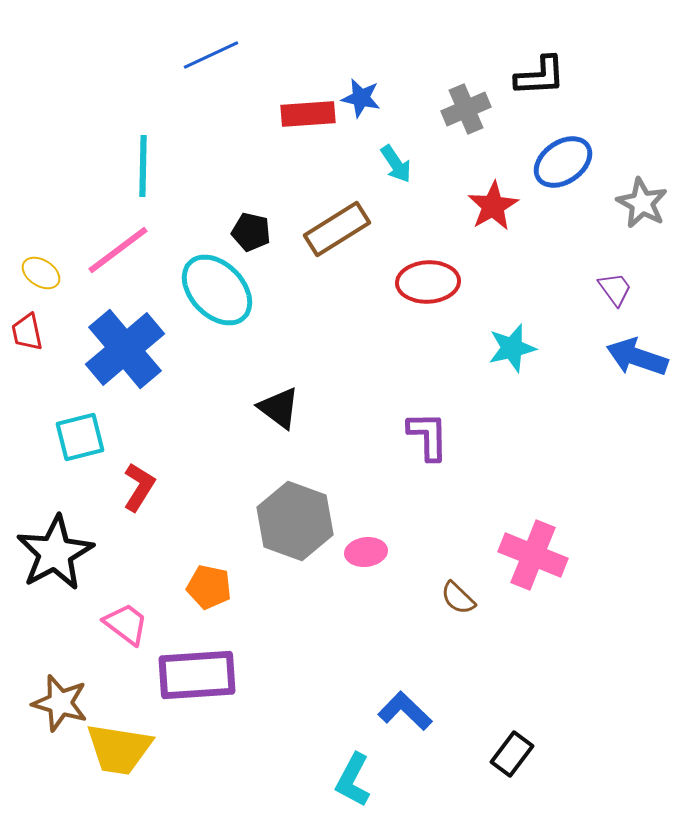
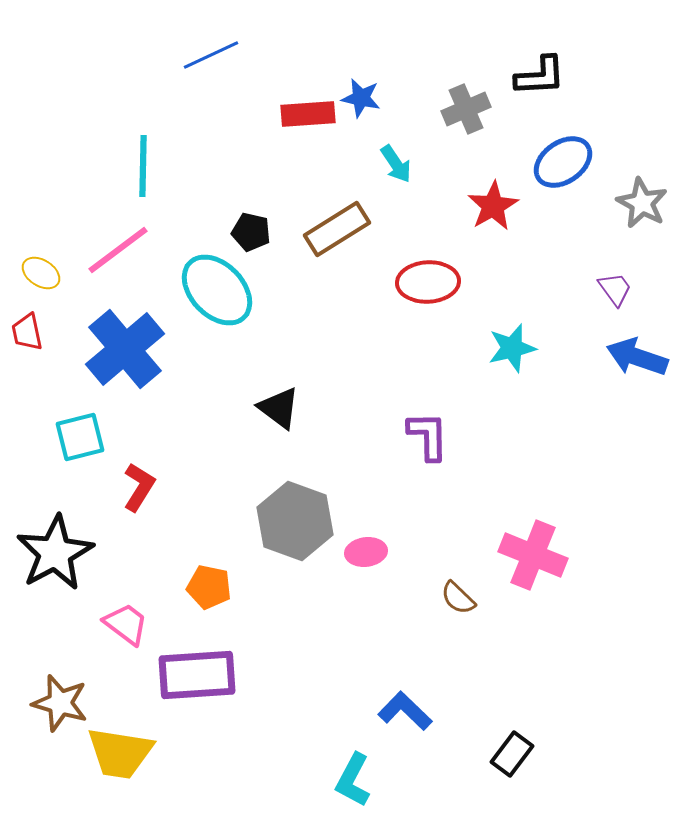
yellow trapezoid: moved 1 px right, 4 px down
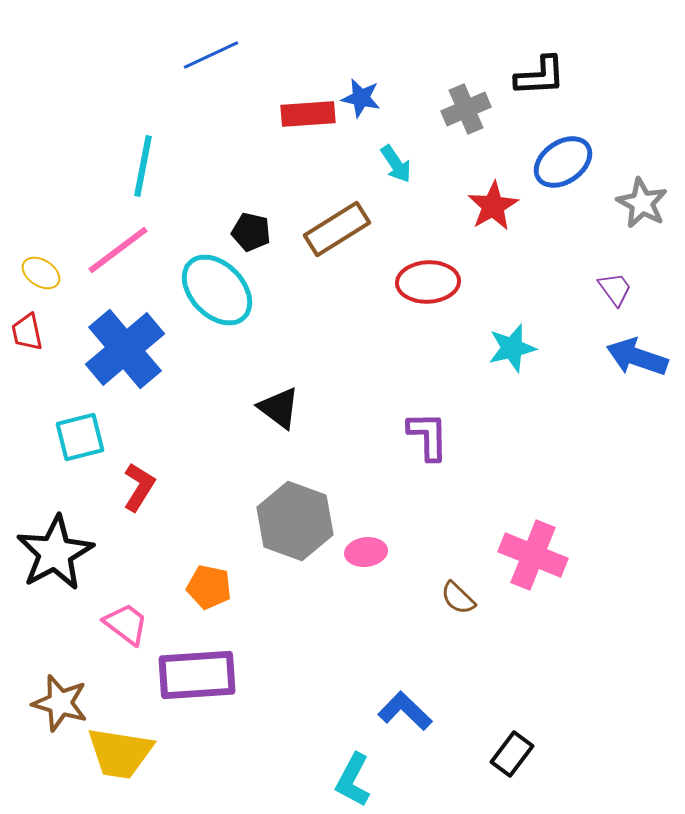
cyan line: rotated 10 degrees clockwise
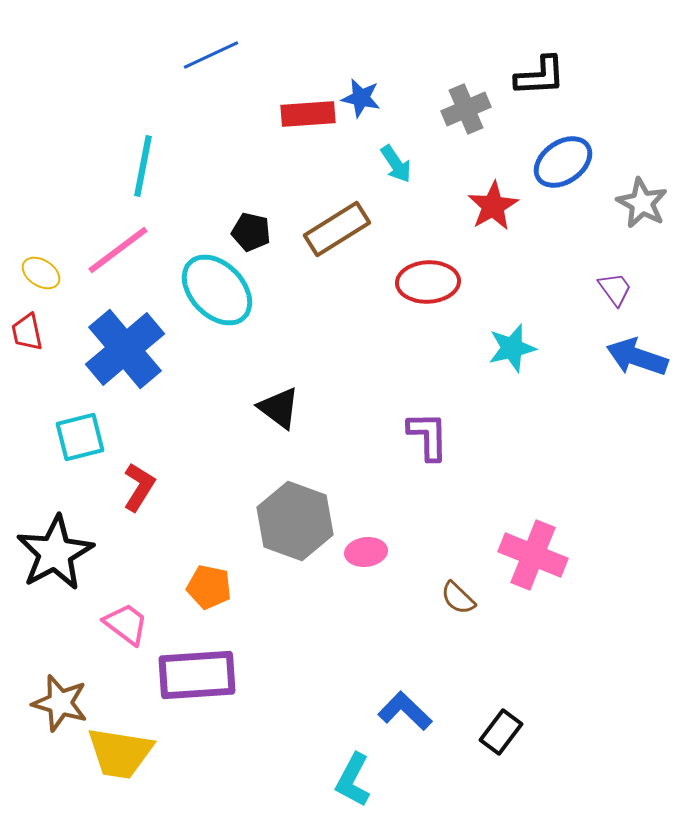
black rectangle: moved 11 px left, 22 px up
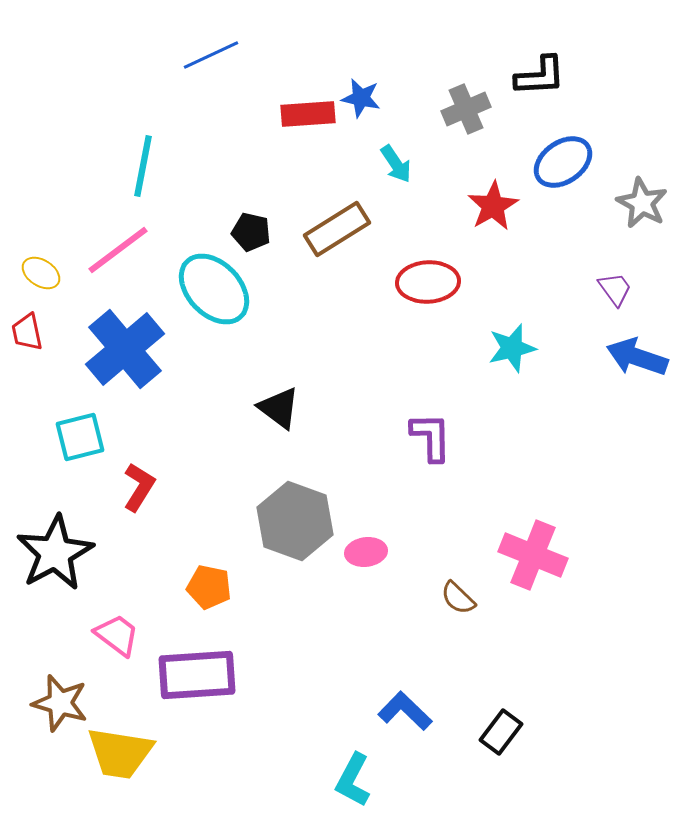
cyan ellipse: moved 3 px left, 1 px up
purple L-shape: moved 3 px right, 1 px down
pink trapezoid: moved 9 px left, 11 px down
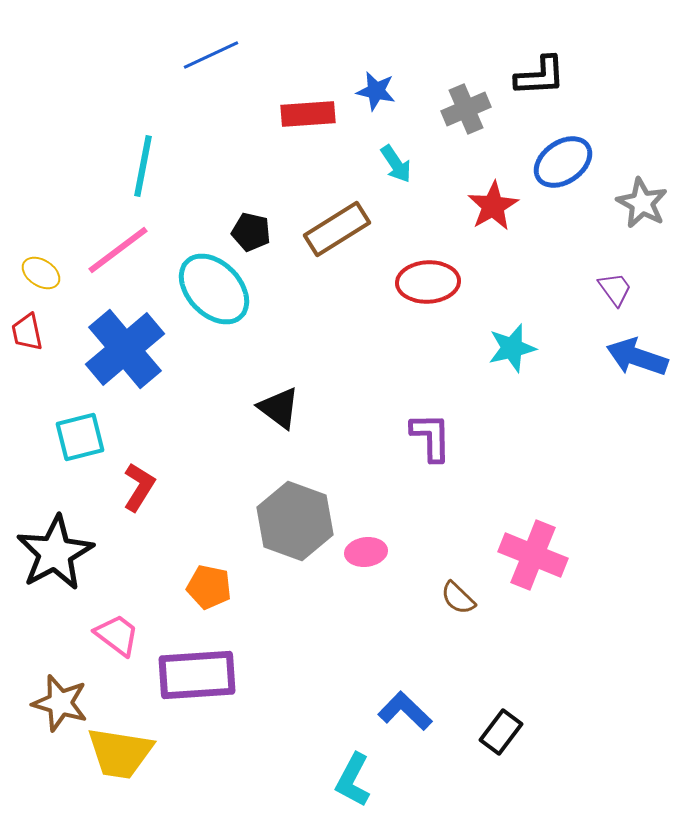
blue star: moved 15 px right, 7 px up
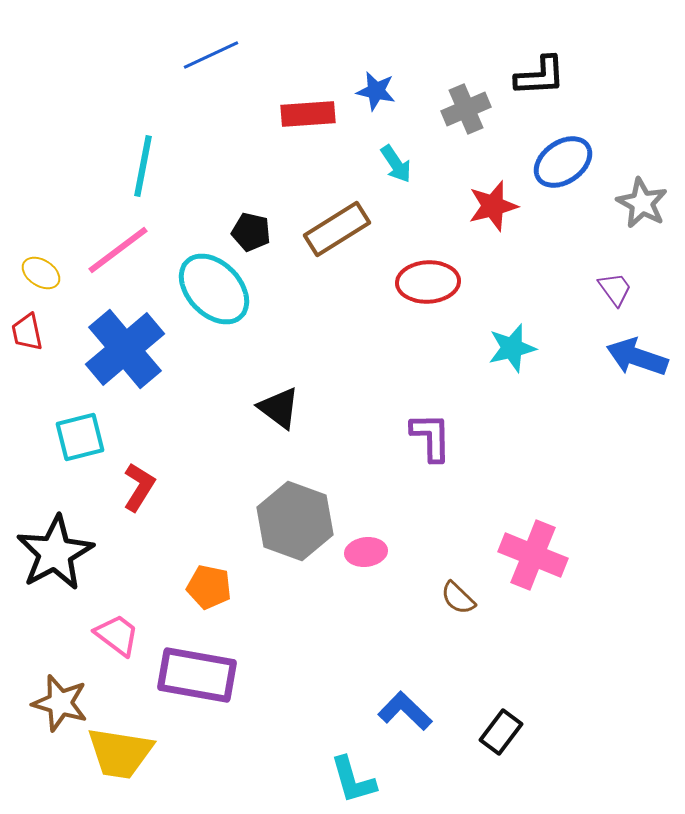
red star: rotated 15 degrees clockwise
purple rectangle: rotated 14 degrees clockwise
cyan L-shape: rotated 44 degrees counterclockwise
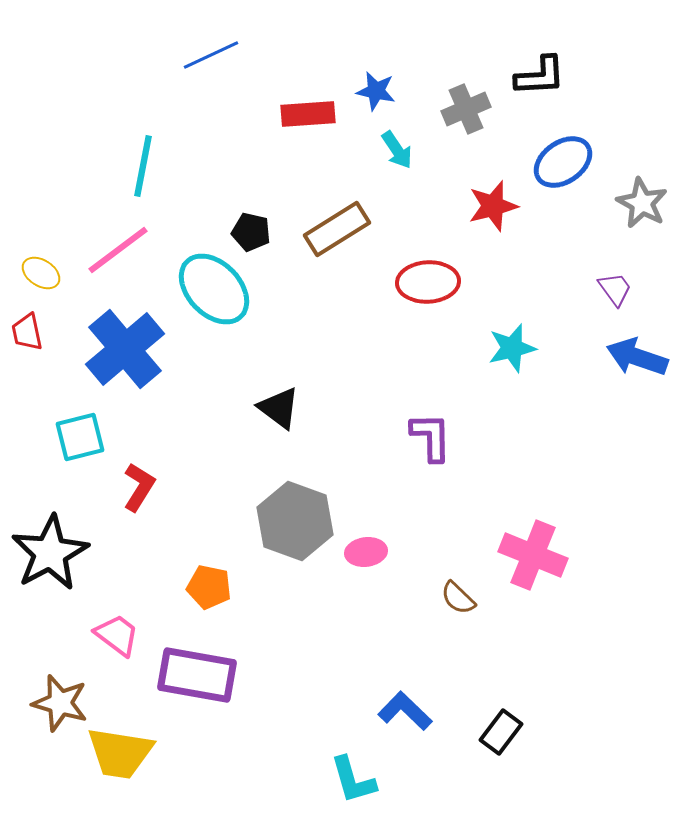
cyan arrow: moved 1 px right, 14 px up
black star: moved 5 px left
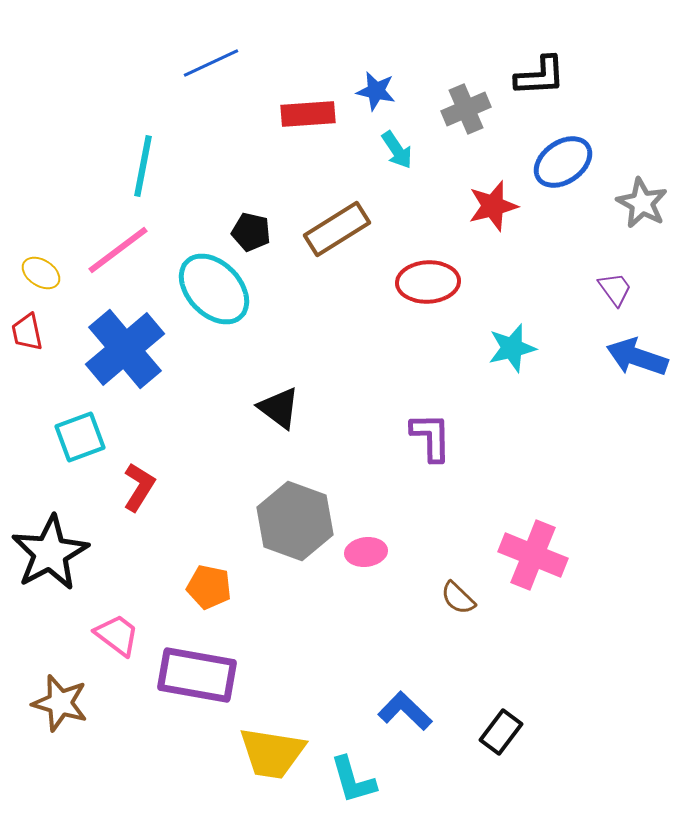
blue line: moved 8 px down
cyan square: rotated 6 degrees counterclockwise
yellow trapezoid: moved 152 px right
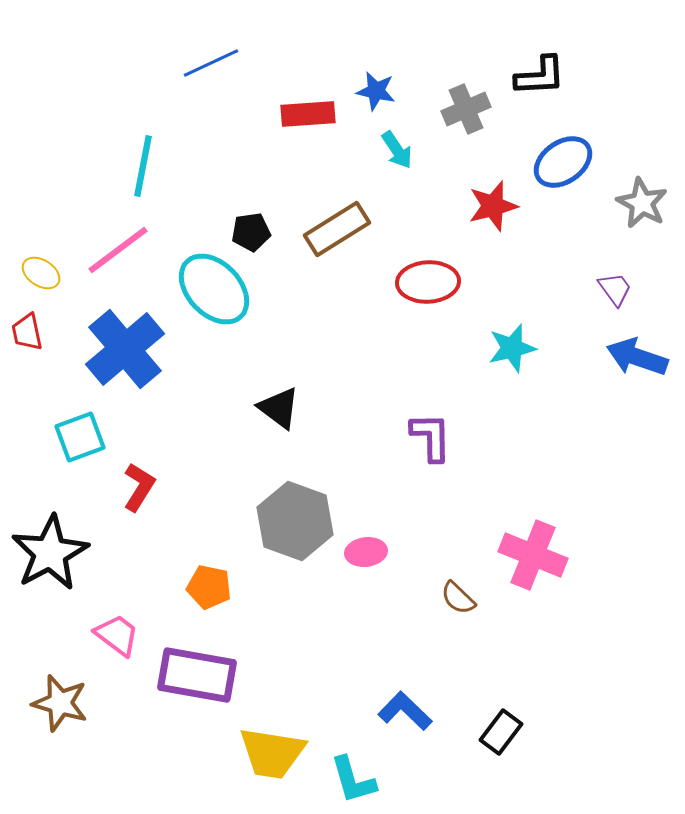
black pentagon: rotated 21 degrees counterclockwise
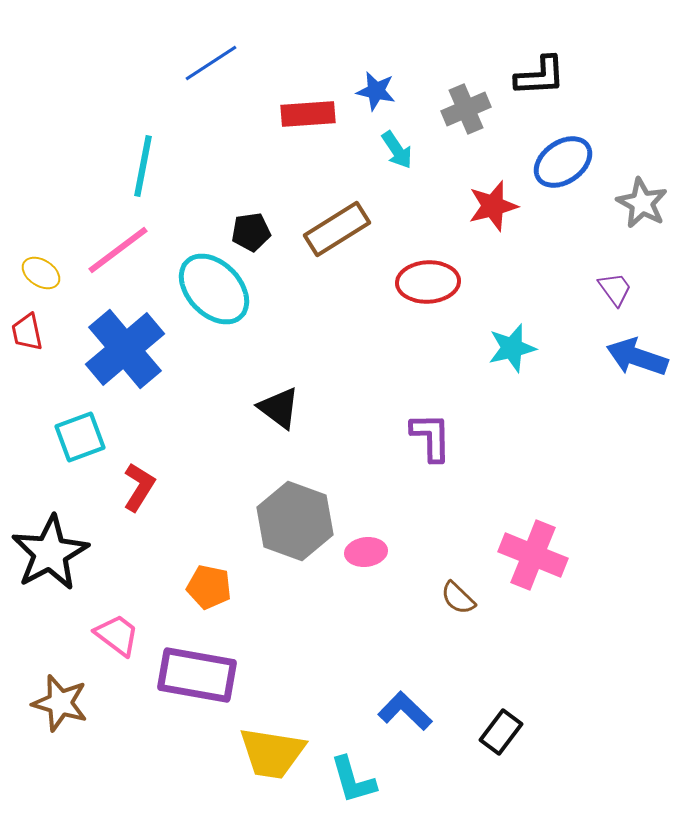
blue line: rotated 8 degrees counterclockwise
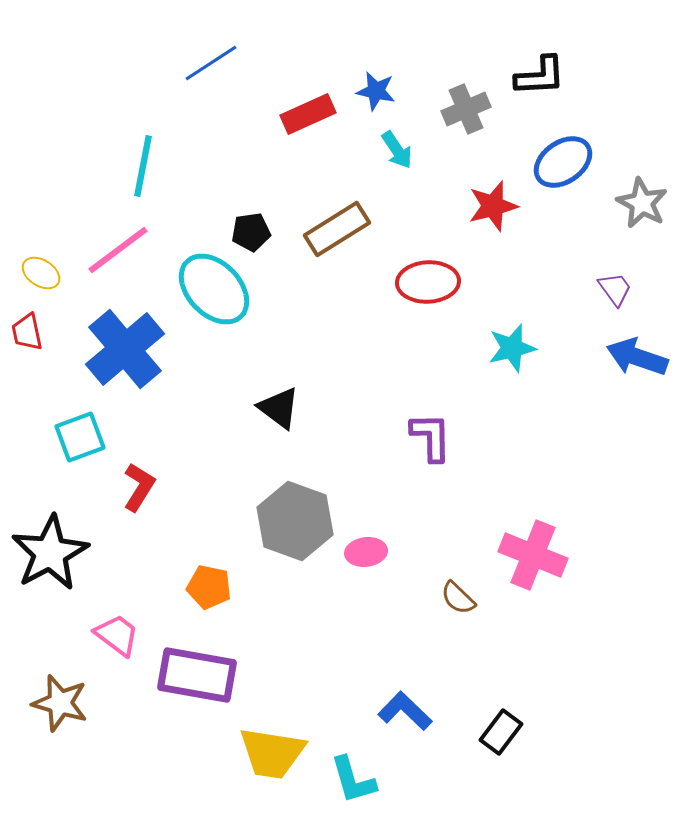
red rectangle: rotated 20 degrees counterclockwise
